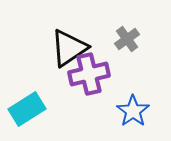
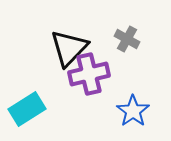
gray cross: rotated 25 degrees counterclockwise
black triangle: rotated 12 degrees counterclockwise
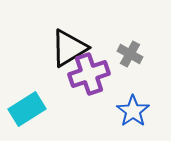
gray cross: moved 3 px right, 15 px down
black triangle: rotated 15 degrees clockwise
purple cross: rotated 6 degrees counterclockwise
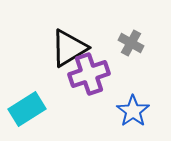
gray cross: moved 1 px right, 11 px up
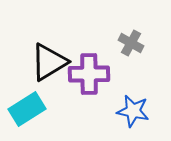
black triangle: moved 20 px left, 14 px down
purple cross: rotated 18 degrees clockwise
blue star: rotated 24 degrees counterclockwise
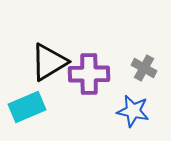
gray cross: moved 13 px right, 25 px down
cyan rectangle: moved 2 px up; rotated 9 degrees clockwise
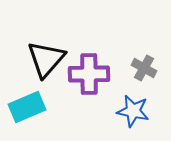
black triangle: moved 3 px left, 3 px up; rotated 18 degrees counterclockwise
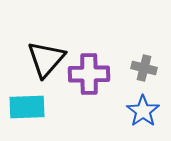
gray cross: rotated 15 degrees counterclockwise
cyan rectangle: rotated 21 degrees clockwise
blue star: moved 10 px right; rotated 24 degrees clockwise
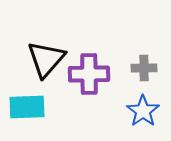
gray cross: rotated 15 degrees counterclockwise
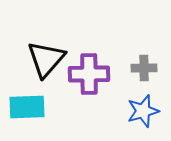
blue star: rotated 20 degrees clockwise
